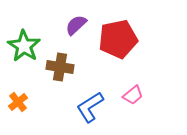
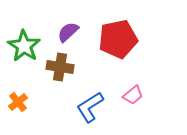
purple semicircle: moved 8 px left, 7 px down
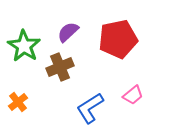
brown cross: rotated 32 degrees counterclockwise
blue L-shape: moved 1 px down
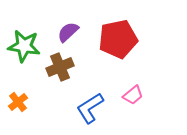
green star: rotated 24 degrees counterclockwise
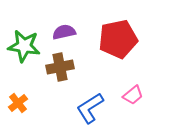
purple semicircle: moved 4 px left; rotated 30 degrees clockwise
brown cross: rotated 12 degrees clockwise
orange cross: moved 1 px down
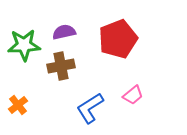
red pentagon: rotated 9 degrees counterclockwise
green star: moved 1 px up; rotated 12 degrees counterclockwise
brown cross: moved 1 px right, 1 px up
orange cross: moved 2 px down
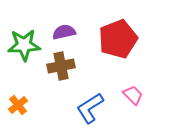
pink trapezoid: rotated 95 degrees counterclockwise
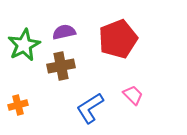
green star: rotated 24 degrees counterclockwise
orange cross: rotated 24 degrees clockwise
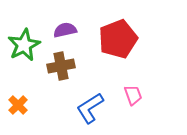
purple semicircle: moved 1 px right, 2 px up
pink trapezoid: rotated 25 degrees clockwise
orange cross: rotated 30 degrees counterclockwise
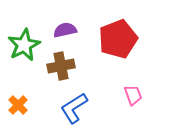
blue L-shape: moved 16 px left
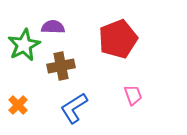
purple semicircle: moved 12 px left, 3 px up; rotated 15 degrees clockwise
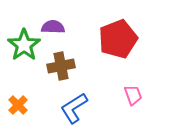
green star: rotated 8 degrees counterclockwise
